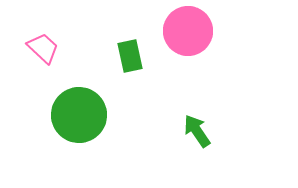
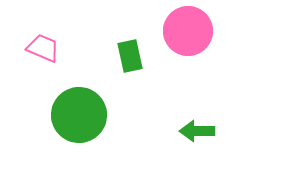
pink trapezoid: rotated 20 degrees counterclockwise
green arrow: rotated 56 degrees counterclockwise
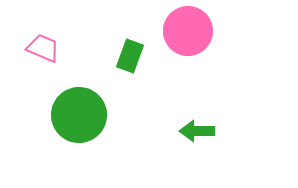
green rectangle: rotated 32 degrees clockwise
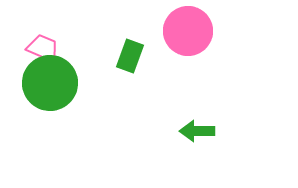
green circle: moved 29 px left, 32 px up
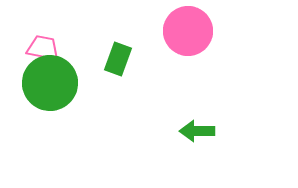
pink trapezoid: rotated 12 degrees counterclockwise
green rectangle: moved 12 px left, 3 px down
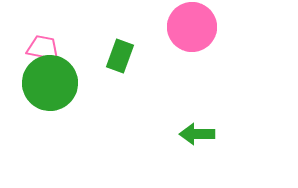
pink circle: moved 4 px right, 4 px up
green rectangle: moved 2 px right, 3 px up
green arrow: moved 3 px down
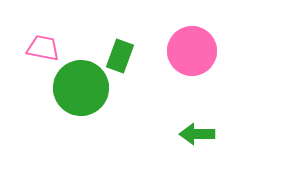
pink circle: moved 24 px down
green circle: moved 31 px right, 5 px down
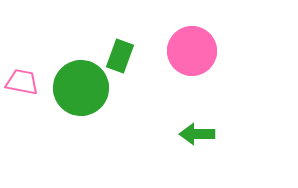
pink trapezoid: moved 21 px left, 34 px down
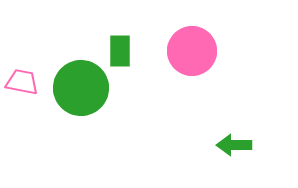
green rectangle: moved 5 px up; rotated 20 degrees counterclockwise
green arrow: moved 37 px right, 11 px down
